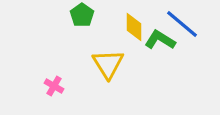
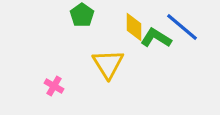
blue line: moved 3 px down
green L-shape: moved 4 px left, 2 px up
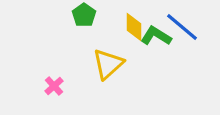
green pentagon: moved 2 px right
green L-shape: moved 2 px up
yellow triangle: rotated 20 degrees clockwise
pink cross: rotated 18 degrees clockwise
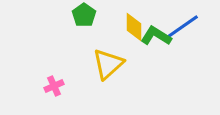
blue line: rotated 75 degrees counterclockwise
pink cross: rotated 18 degrees clockwise
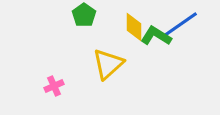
blue line: moved 1 px left, 3 px up
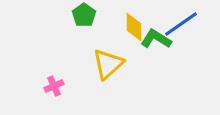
green L-shape: moved 3 px down
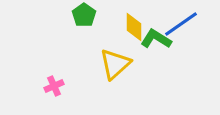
yellow triangle: moved 7 px right
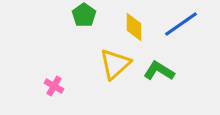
green L-shape: moved 3 px right, 32 px down
pink cross: rotated 36 degrees counterclockwise
